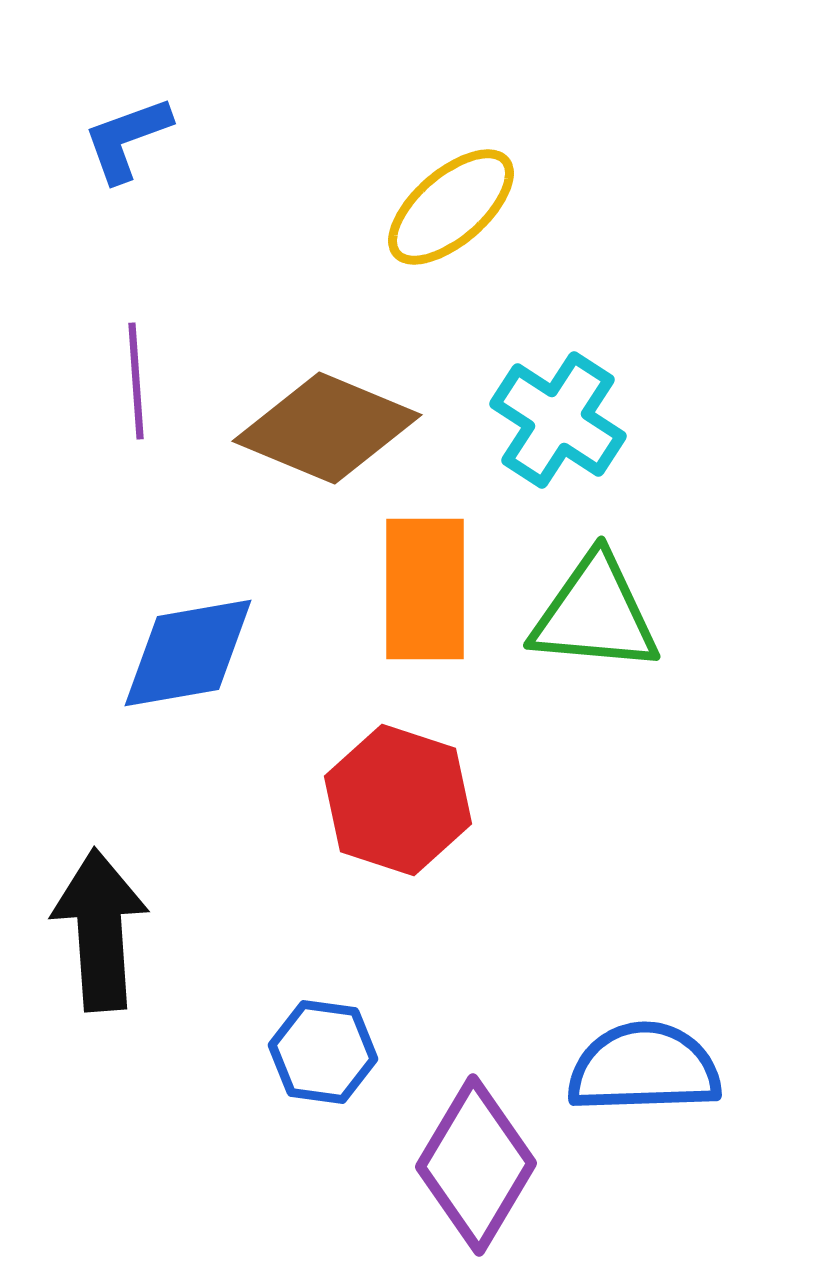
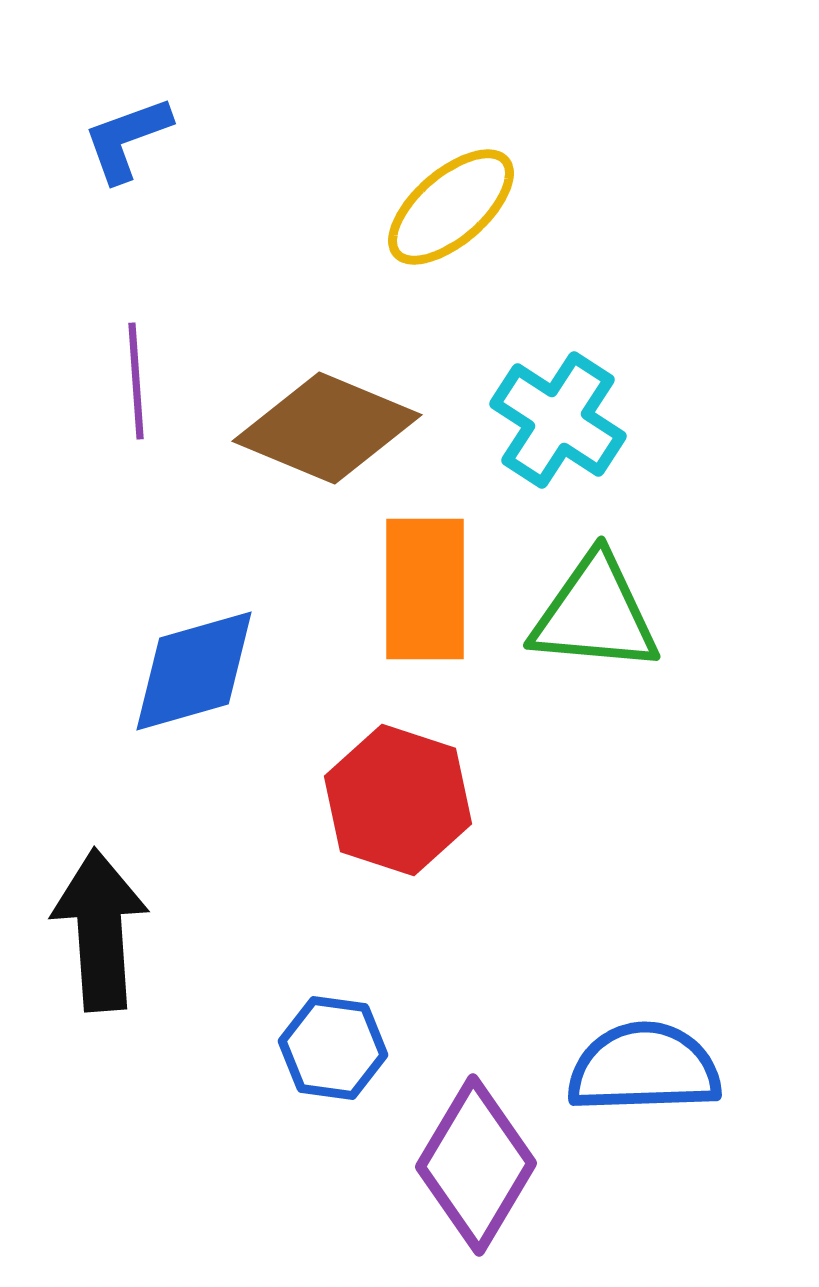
blue diamond: moved 6 px right, 18 px down; rotated 6 degrees counterclockwise
blue hexagon: moved 10 px right, 4 px up
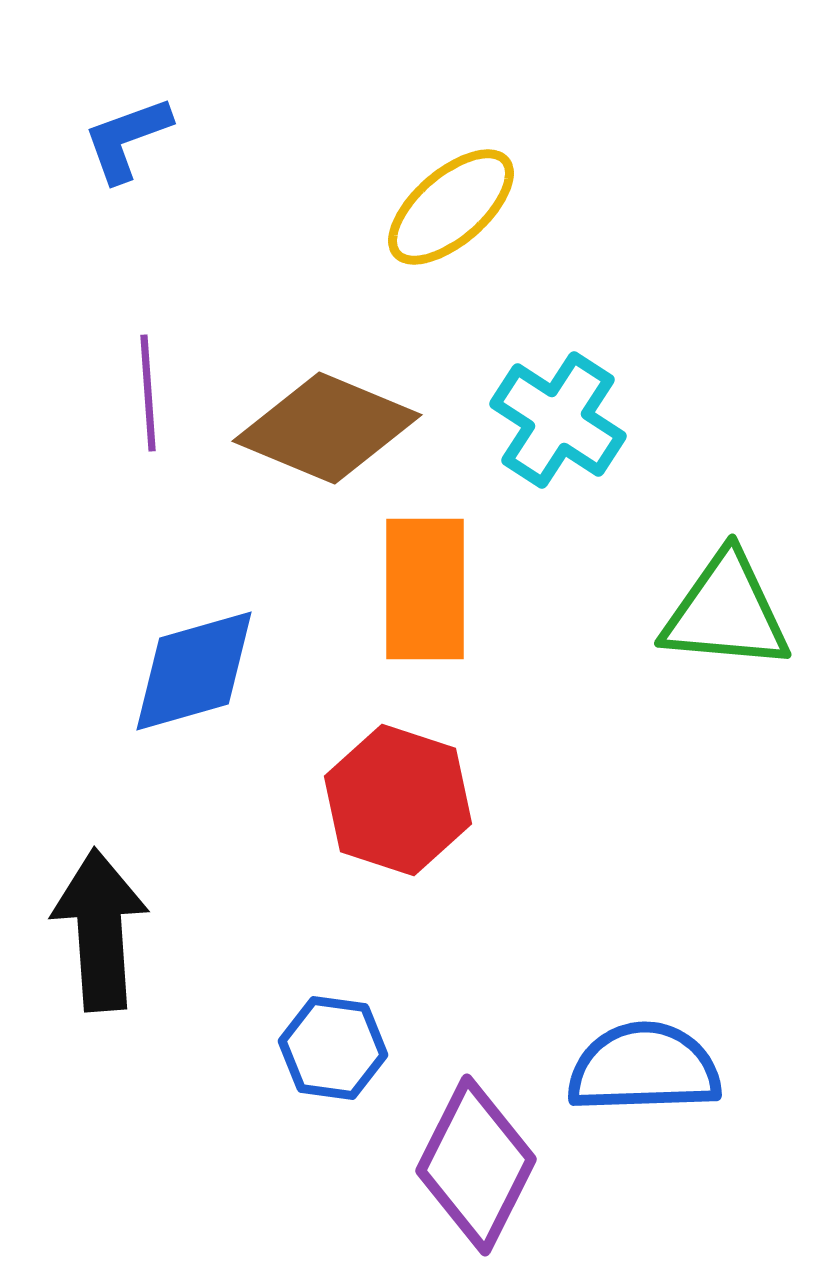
purple line: moved 12 px right, 12 px down
green triangle: moved 131 px right, 2 px up
purple diamond: rotated 4 degrees counterclockwise
